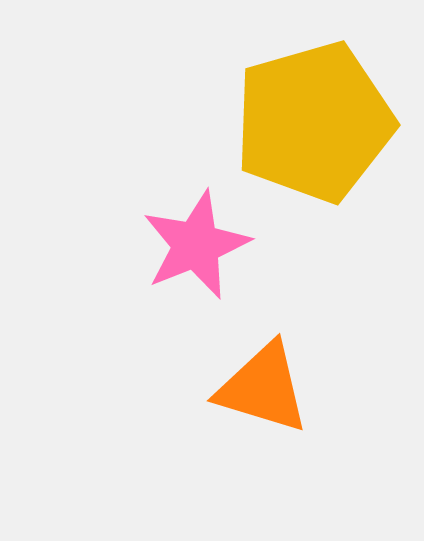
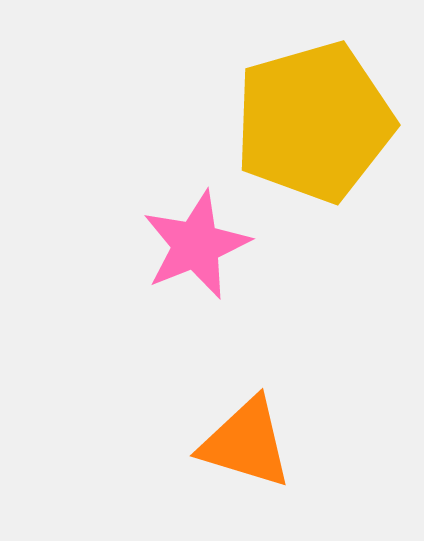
orange triangle: moved 17 px left, 55 px down
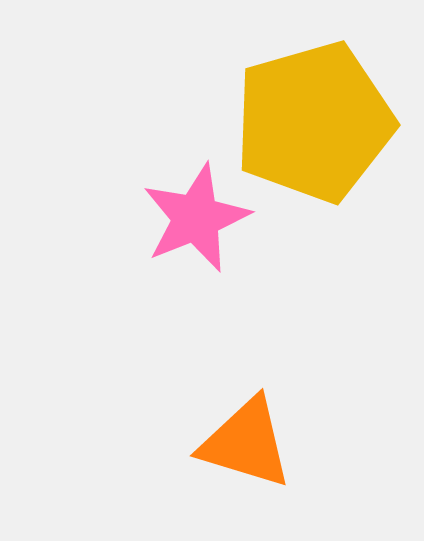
pink star: moved 27 px up
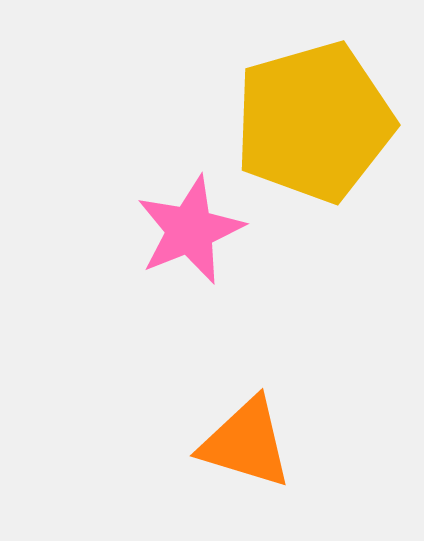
pink star: moved 6 px left, 12 px down
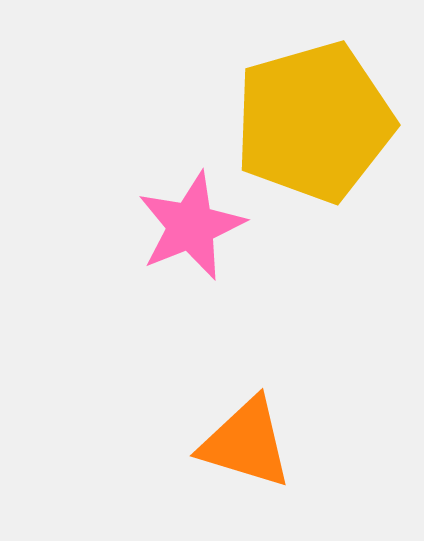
pink star: moved 1 px right, 4 px up
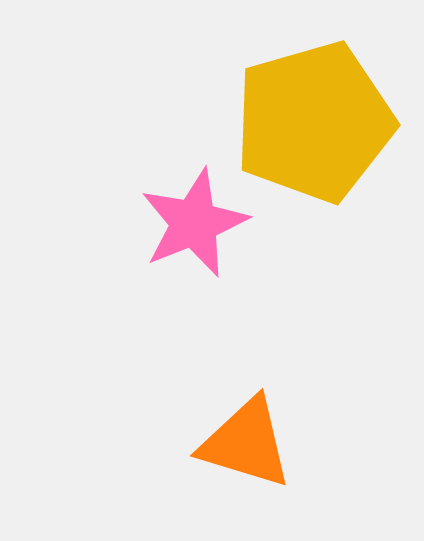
pink star: moved 3 px right, 3 px up
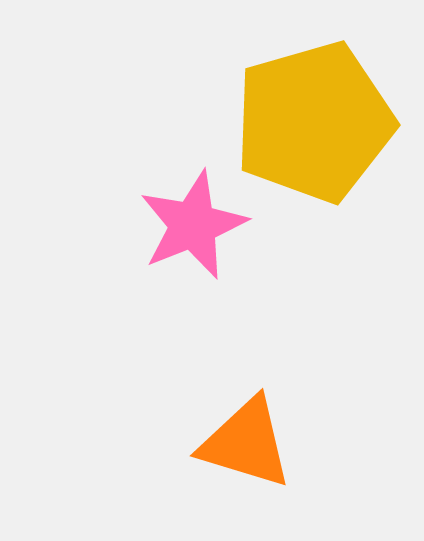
pink star: moved 1 px left, 2 px down
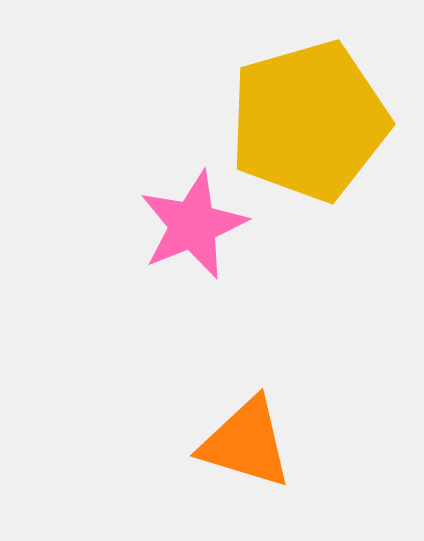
yellow pentagon: moved 5 px left, 1 px up
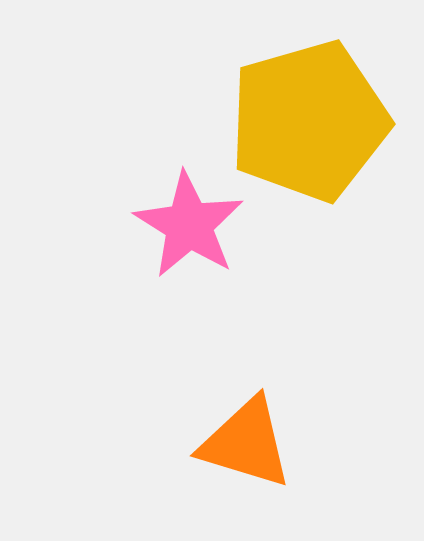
pink star: moved 4 px left; rotated 18 degrees counterclockwise
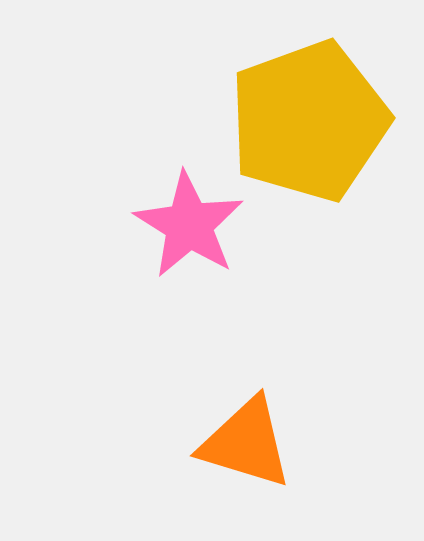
yellow pentagon: rotated 4 degrees counterclockwise
